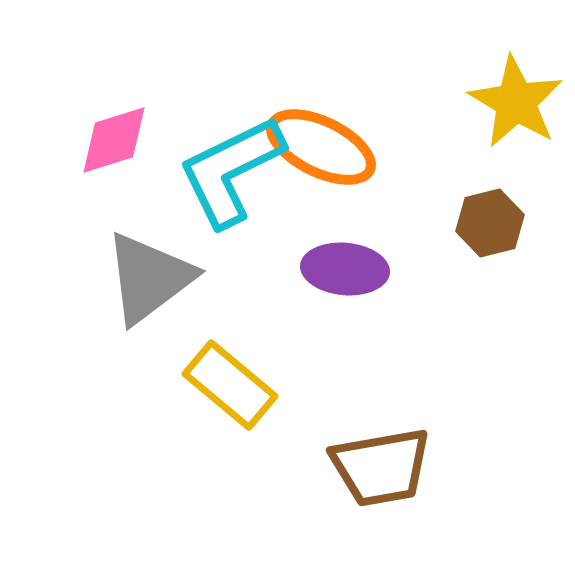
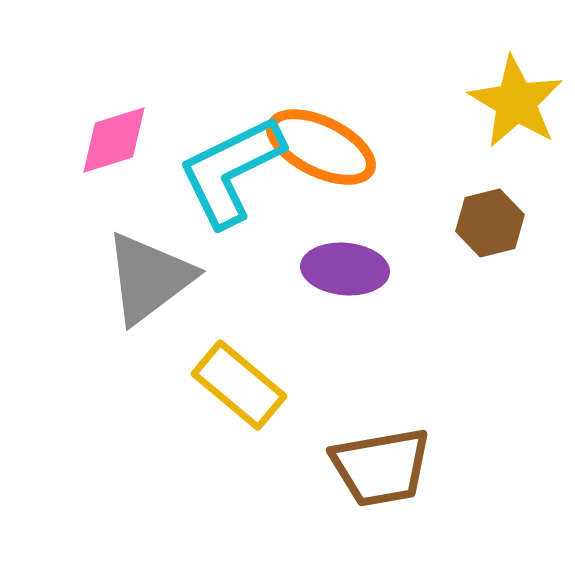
yellow rectangle: moved 9 px right
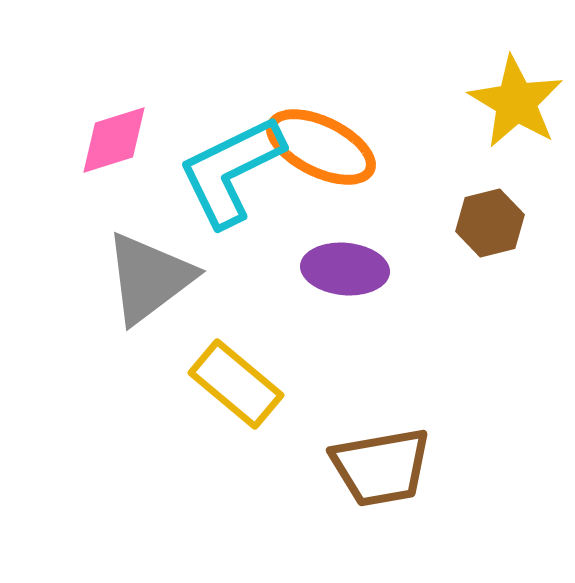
yellow rectangle: moved 3 px left, 1 px up
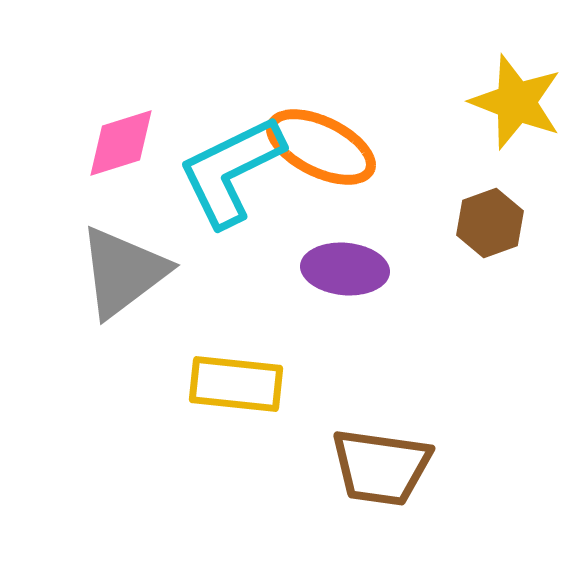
yellow star: rotated 10 degrees counterclockwise
pink diamond: moved 7 px right, 3 px down
brown hexagon: rotated 6 degrees counterclockwise
gray triangle: moved 26 px left, 6 px up
yellow rectangle: rotated 34 degrees counterclockwise
brown trapezoid: rotated 18 degrees clockwise
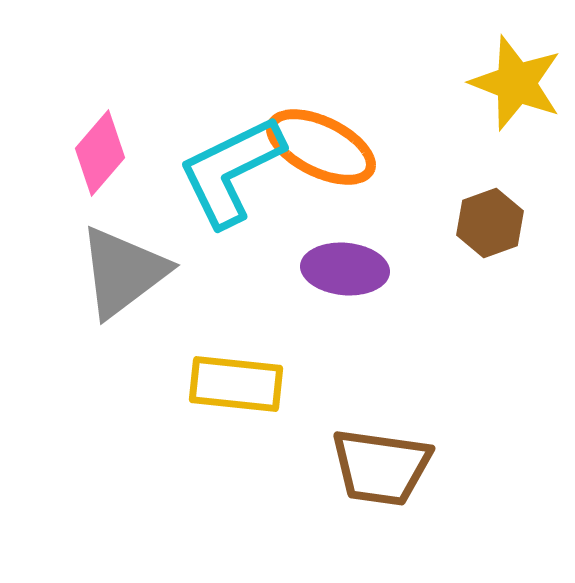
yellow star: moved 19 px up
pink diamond: moved 21 px left, 10 px down; rotated 32 degrees counterclockwise
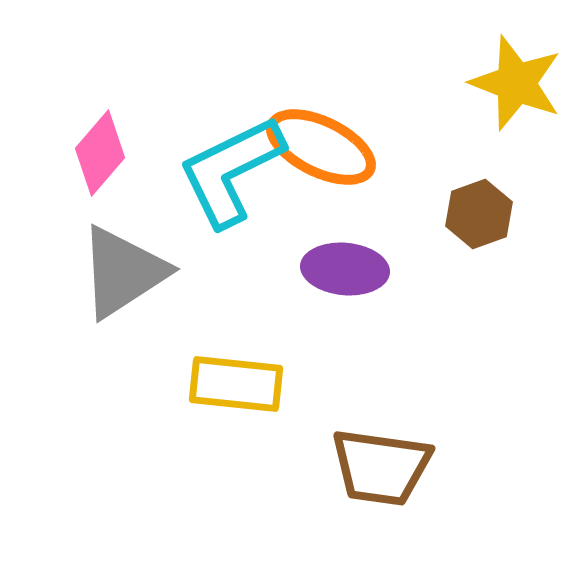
brown hexagon: moved 11 px left, 9 px up
gray triangle: rotated 4 degrees clockwise
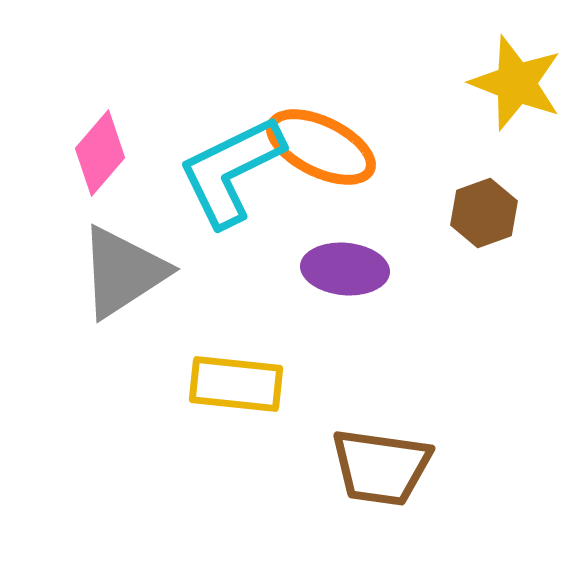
brown hexagon: moved 5 px right, 1 px up
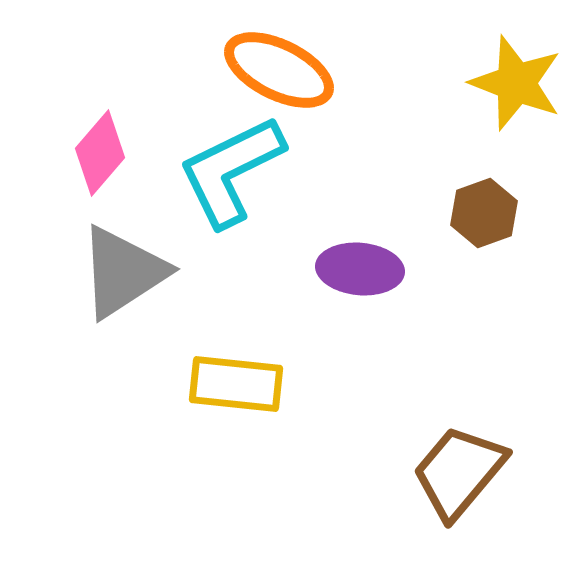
orange ellipse: moved 42 px left, 77 px up
purple ellipse: moved 15 px right
brown trapezoid: moved 78 px right, 5 px down; rotated 122 degrees clockwise
